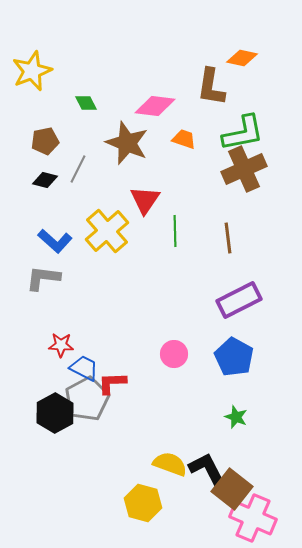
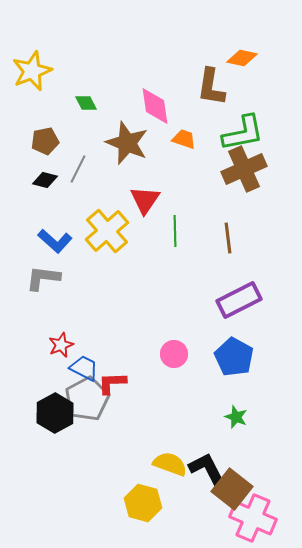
pink diamond: rotated 75 degrees clockwise
red star: rotated 25 degrees counterclockwise
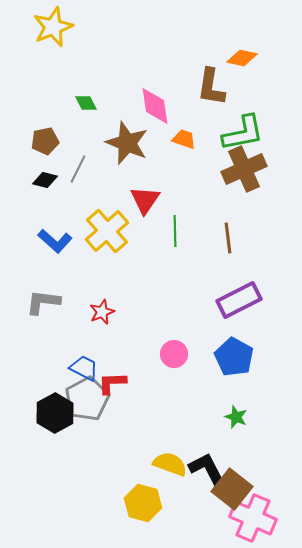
yellow star: moved 21 px right, 44 px up
gray L-shape: moved 24 px down
red star: moved 41 px right, 33 px up
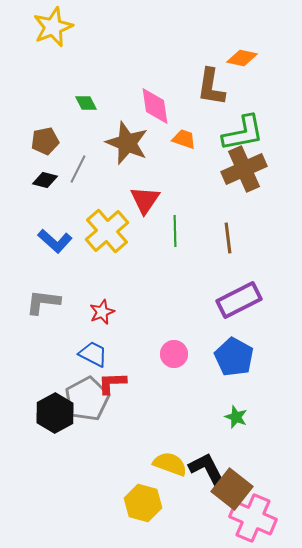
blue trapezoid: moved 9 px right, 14 px up
